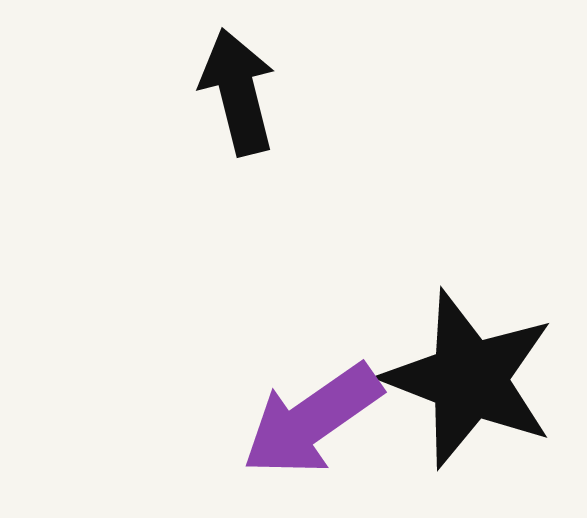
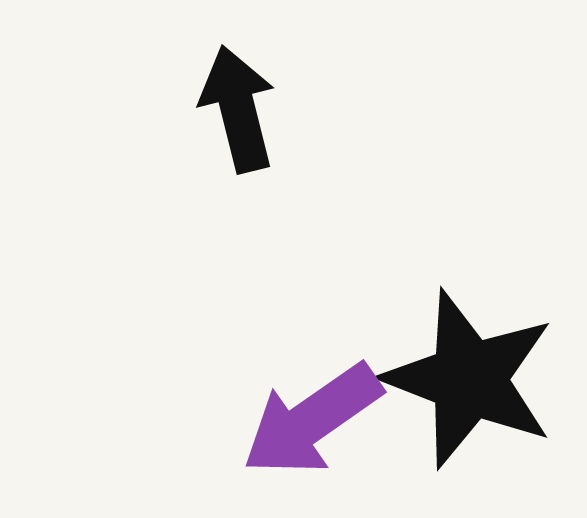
black arrow: moved 17 px down
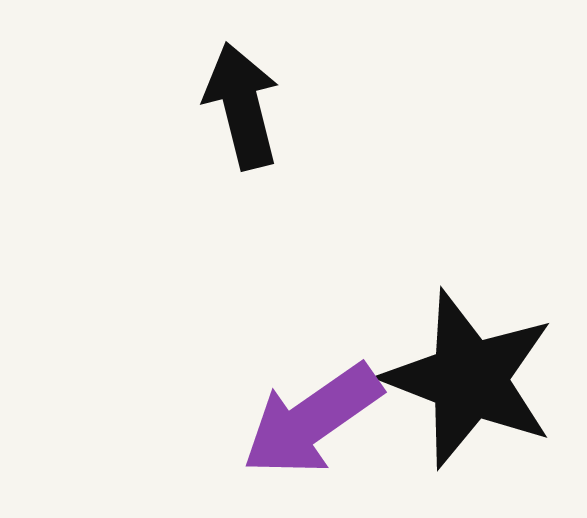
black arrow: moved 4 px right, 3 px up
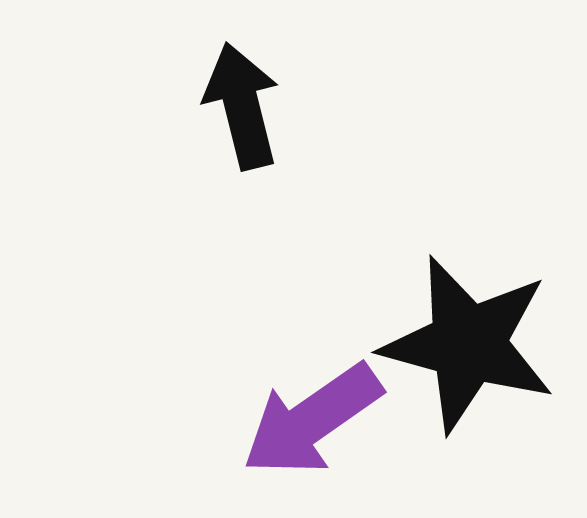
black star: moved 1 px left, 35 px up; rotated 6 degrees counterclockwise
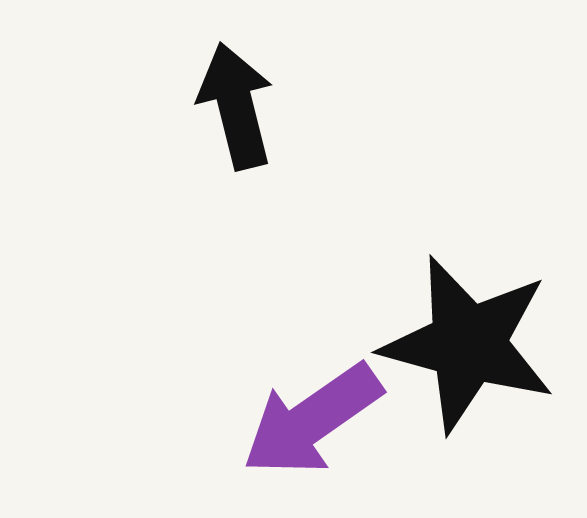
black arrow: moved 6 px left
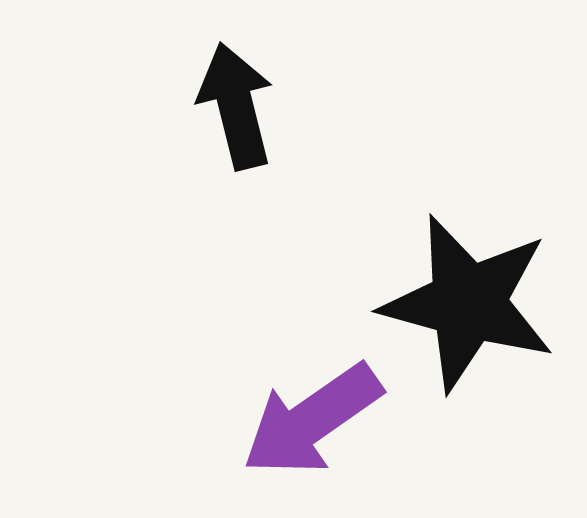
black star: moved 41 px up
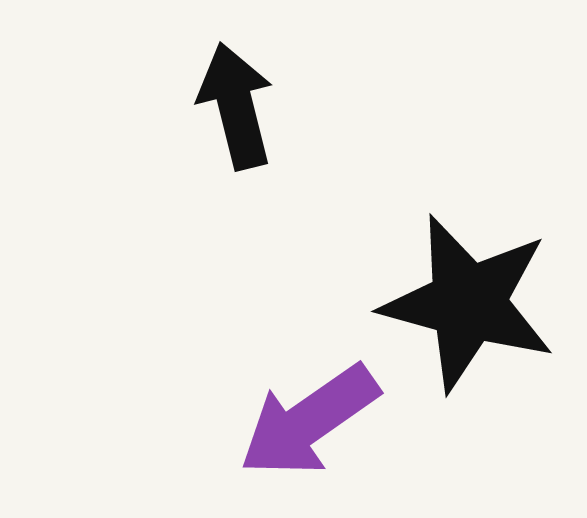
purple arrow: moved 3 px left, 1 px down
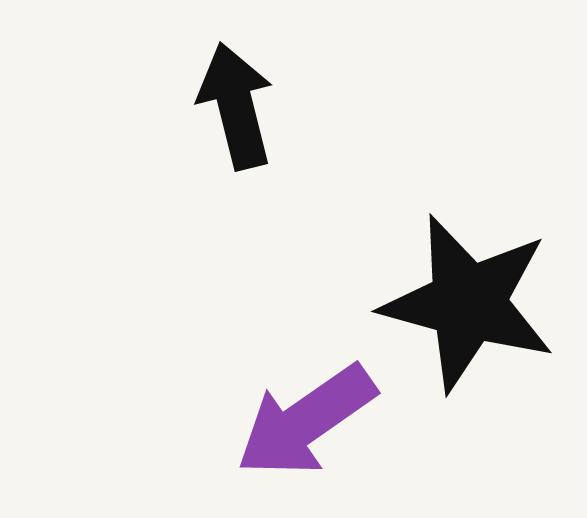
purple arrow: moved 3 px left
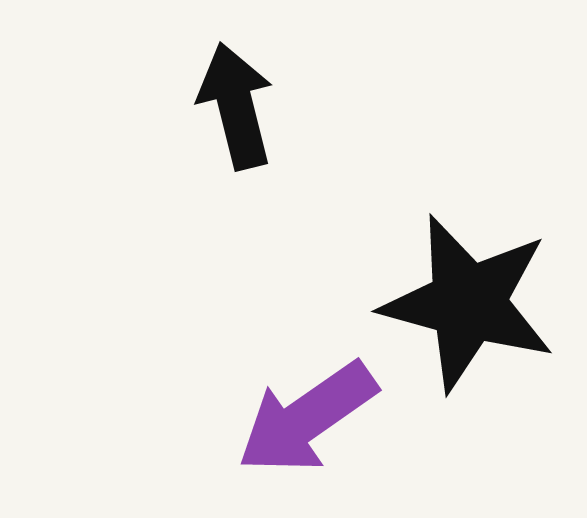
purple arrow: moved 1 px right, 3 px up
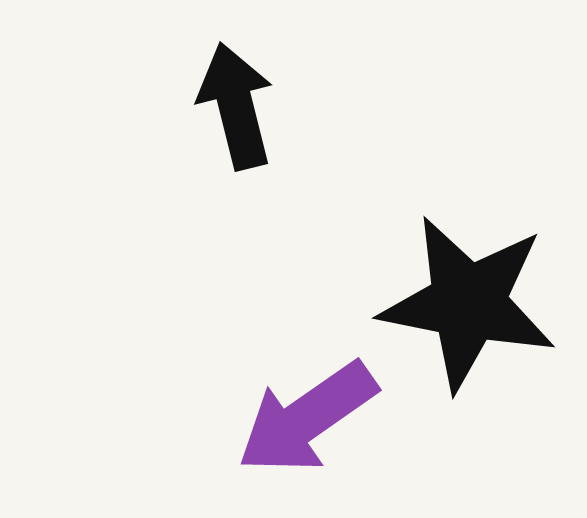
black star: rotated 4 degrees counterclockwise
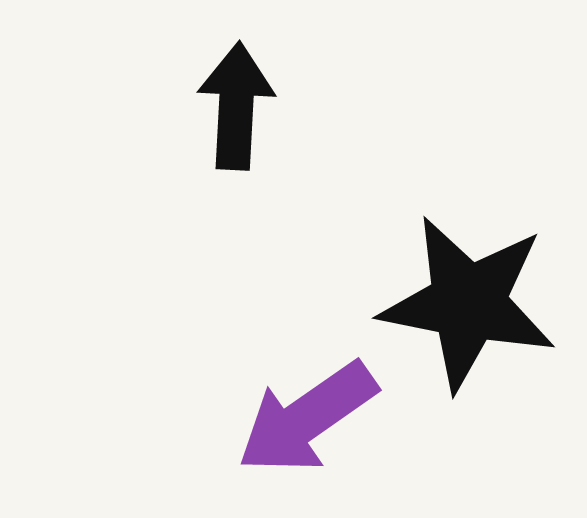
black arrow: rotated 17 degrees clockwise
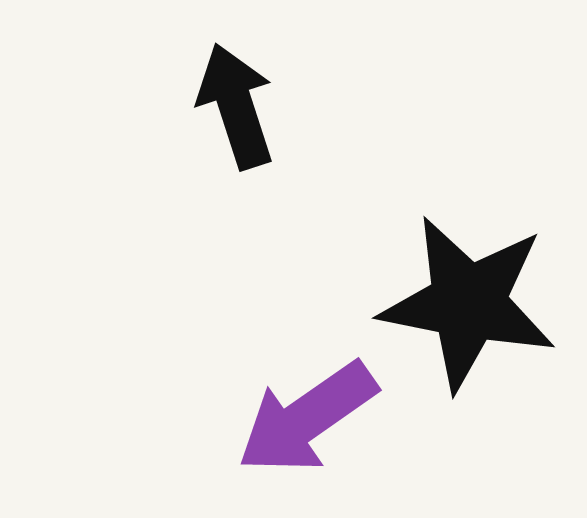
black arrow: rotated 21 degrees counterclockwise
